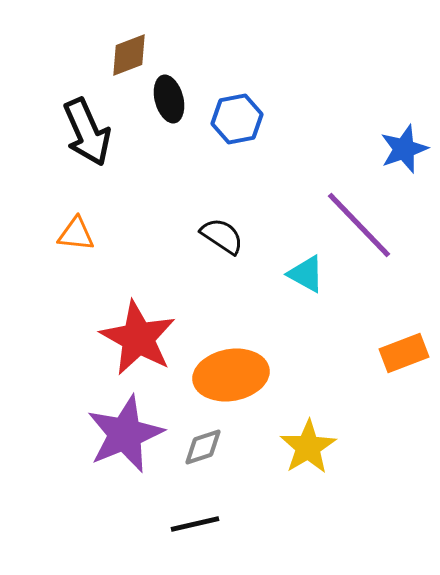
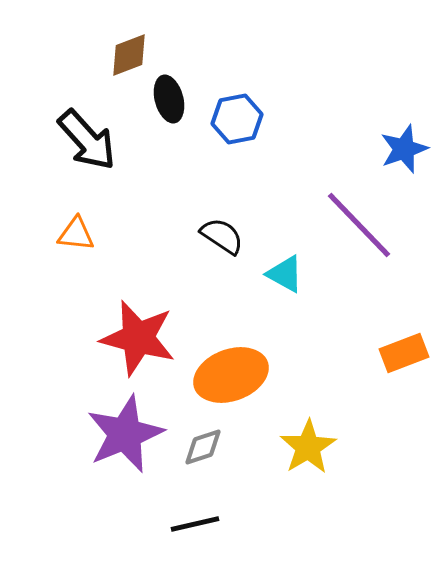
black arrow: moved 8 px down; rotated 18 degrees counterclockwise
cyan triangle: moved 21 px left
red star: rotated 14 degrees counterclockwise
orange ellipse: rotated 10 degrees counterclockwise
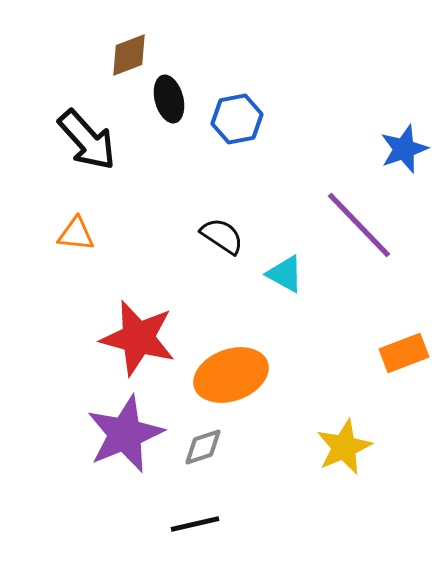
yellow star: moved 36 px right; rotated 8 degrees clockwise
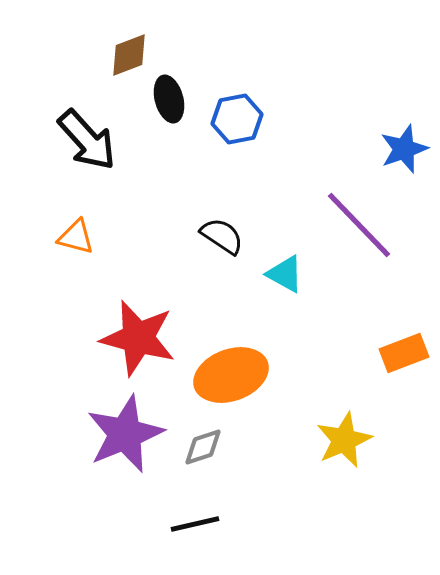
orange triangle: moved 3 px down; rotated 9 degrees clockwise
yellow star: moved 7 px up
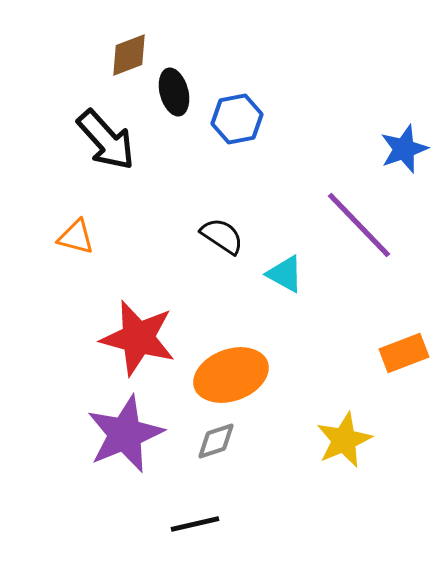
black ellipse: moved 5 px right, 7 px up
black arrow: moved 19 px right
gray diamond: moved 13 px right, 6 px up
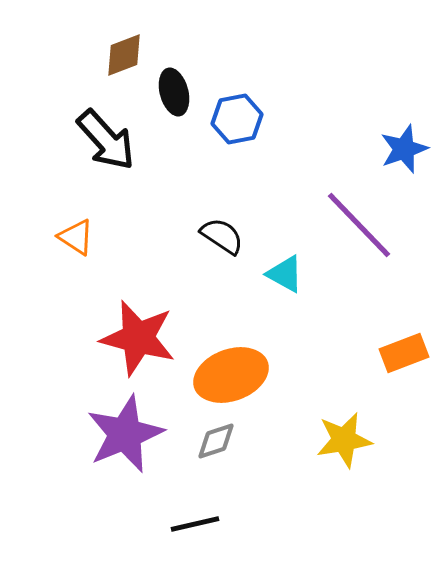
brown diamond: moved 5 px left
orange triangle: rotated 18 degrees clockwise
yellow star: rotated 14 degrees clockwise
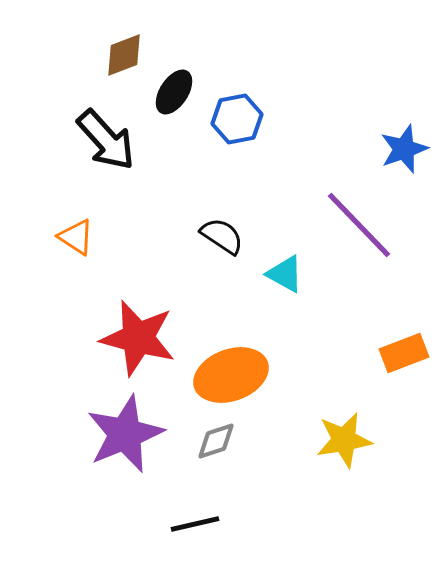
black ellipse: rotated 48 degrees clockwise
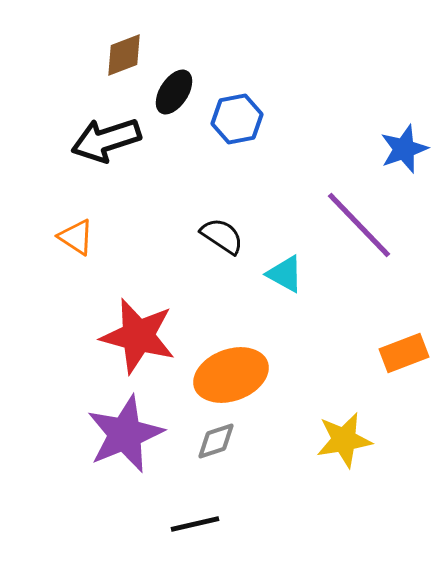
black arrow: rotated 114 degrees clockwise
red star: moved 2 px up
